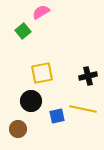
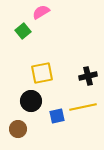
yellow line: moved 2 px up; rotated 24 degrees counterclockwise
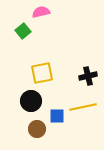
pink semicircle: rotated 18 degrees clockwise
blue square: rotated 14 degrees clockwise
brown circle: moved 19 px right
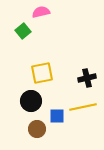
black cross: moved 1 px left, 2 px down
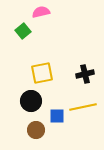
black cross: moved 2 px left, 4 px up
brown circle: moved 1 px left, 1 px down
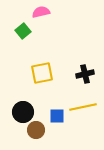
black circle: moved 8 px left, 11 px down
